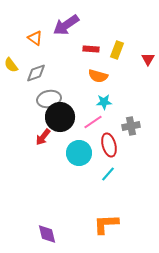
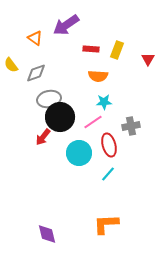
orange semicircle: rotated 12 degrees counterclockwise
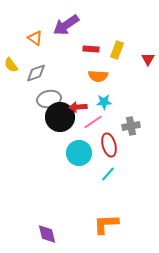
red arrow: moved 35 px right, 30 px up; rotated 48 degrees clockwise
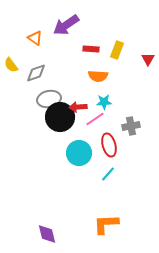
pink line: moved 2 px right, 3 px up
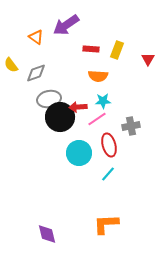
orange triangle: moved 1 px right, 1 px up
cyan star: moved 1 px left, 1 px up
pink line: moved 2 px right
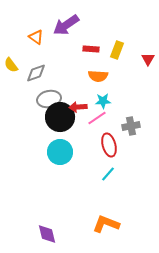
pink line: moved 1 px up
cyan circle: moved 19 px left, 1 px up
orange L-shape: rotated 24 degrees clockwise
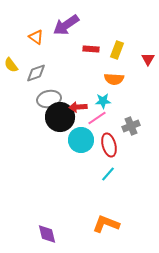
orange semicircle: moved 16 px right, 3 px down
gray cross: rotated 12 degrees counterclockwise
cyan circle: moved 21 px right, 12 px up
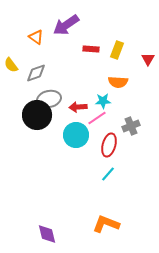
orange semicircle: moved 4 px right, 3 px down
black circle: moved 23 px left, 2 px up
cyan circle: moved 5 px left, 5 px up
red ellipse: rotated 30 degrees clockwise
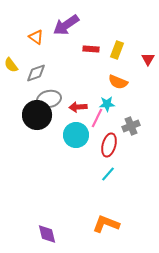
orange semicircle: rotated 18 degrees clockwise
cyan star: moved 4 px right, 3 px down
pink line: rotated 30 degrees counterclockwise
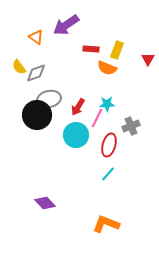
yellow semicircle: moved 8 px right, 2 px down
orange semicircle: moved 11 px left, 14 px up
red arrow: rotated 54 degrees counterclockwise
purple diamond: moved 2 px left, 31 px up; rotated 30 degrees counterclockwise
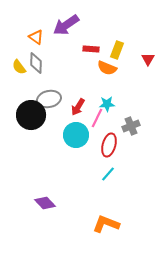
gray diamond: moved 10 px up; rotated 70 degrees counterclockwise
black circle: moved 6 px left
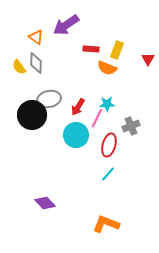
black circle: moved 1 px right
